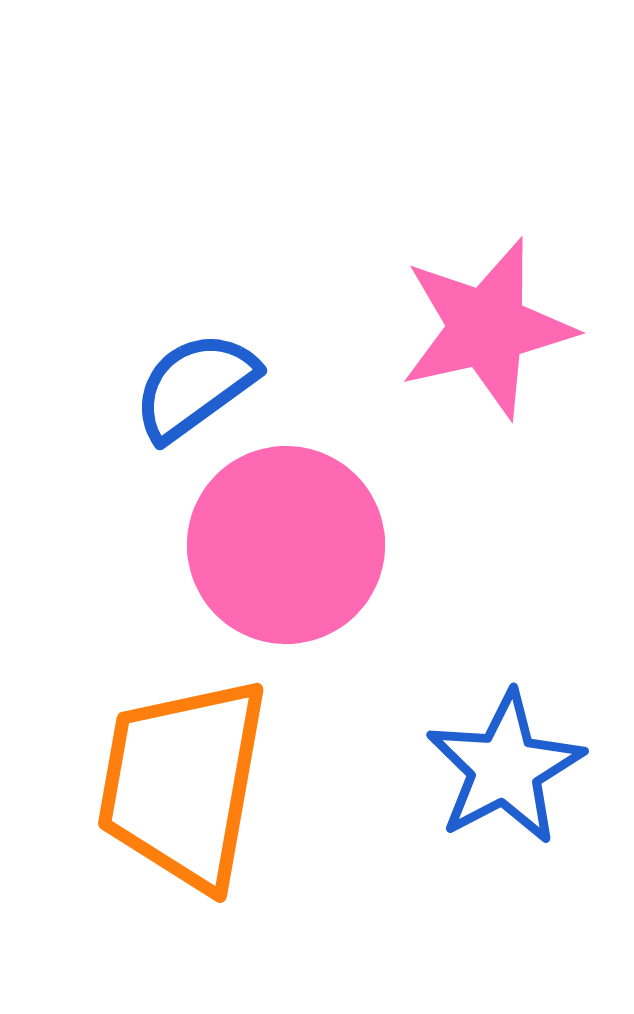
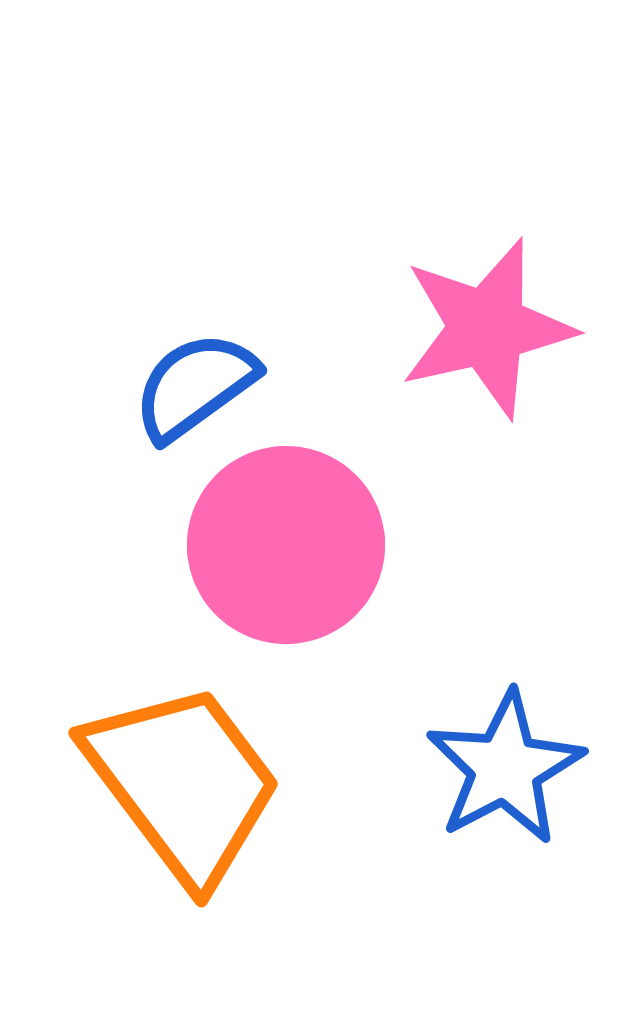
orange trapezoid: rotated 133 degrees clockwise
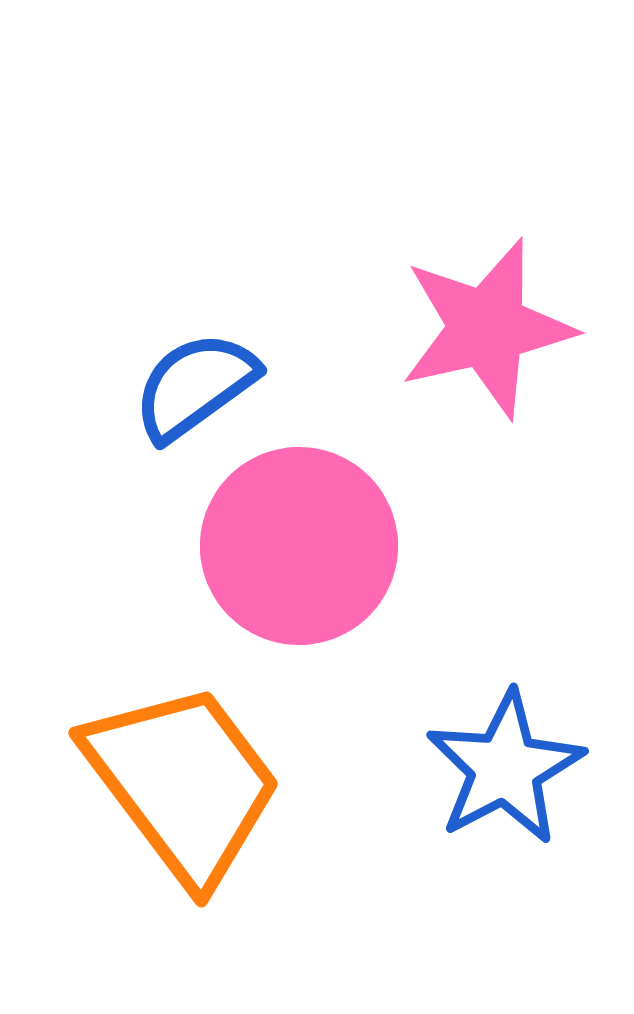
pink circle: moved 13 px right, 1 px down
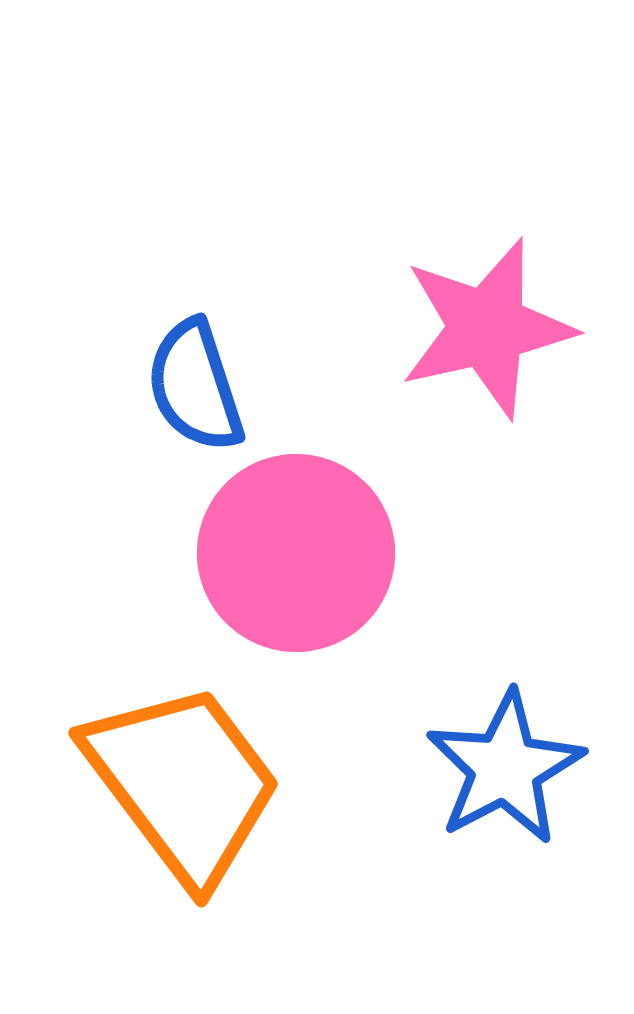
blue semicircle: rotated 72 degrees counterclockwise
pink circle: moved 3 px left, 7 px down
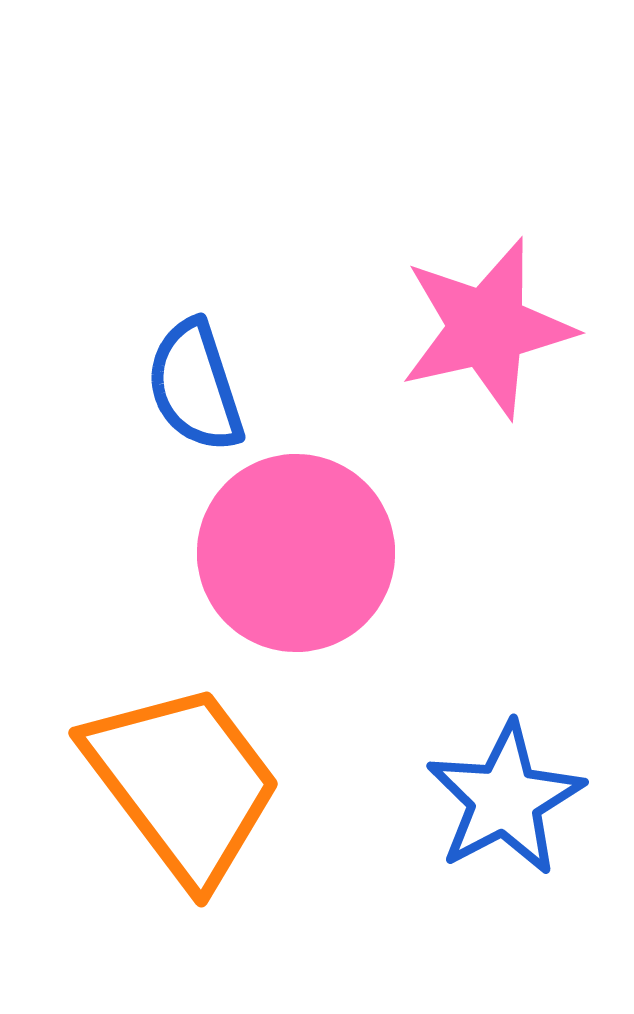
blue star: moved 31 px down
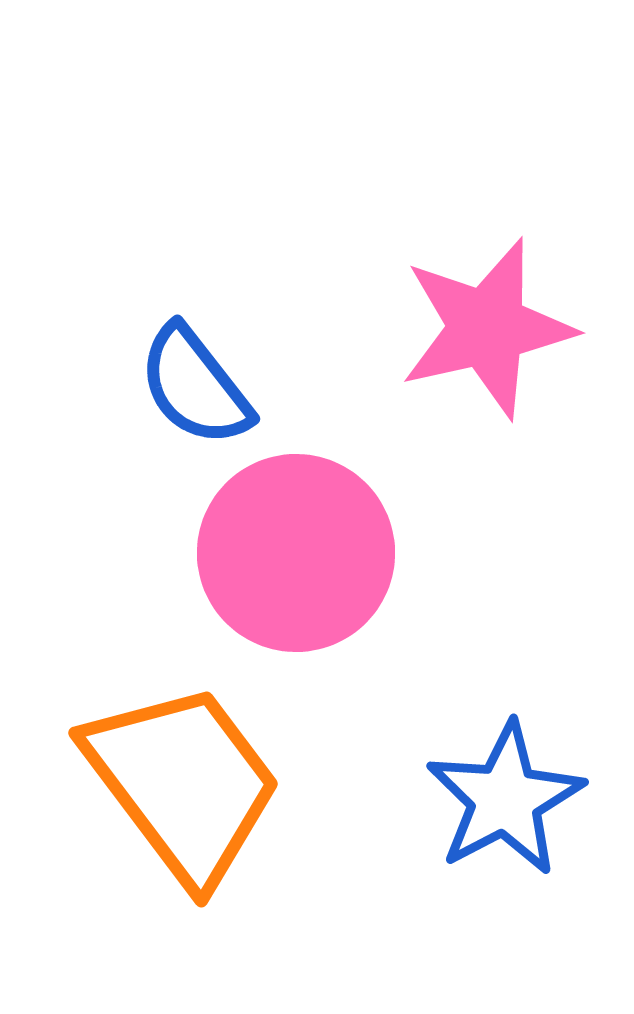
blue semicircle: rotated 20 degrees counterclockwise
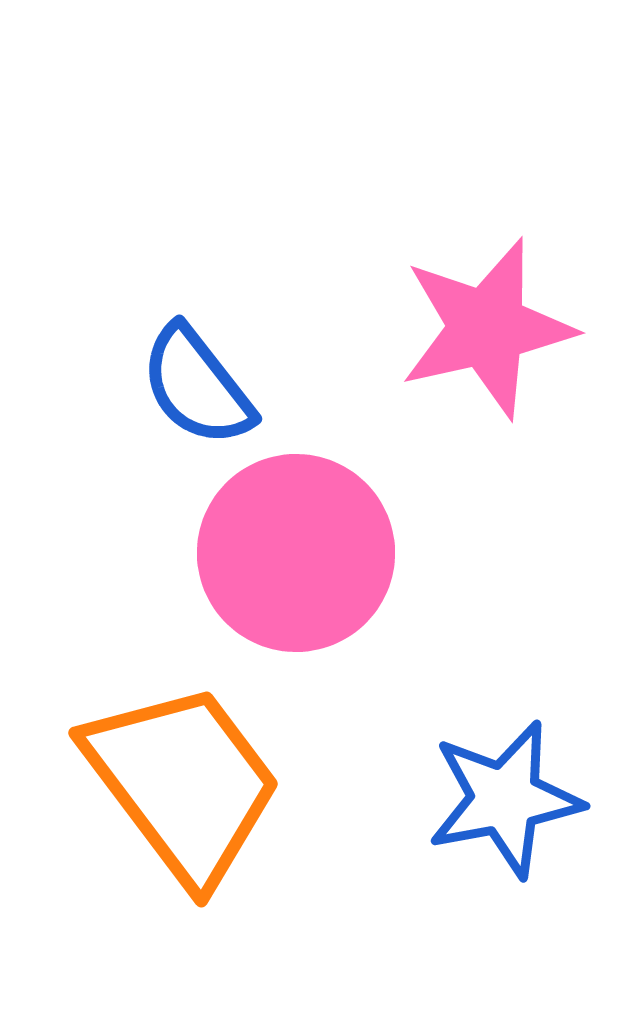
blue semicircle: moved 2 px right
blue star: rotated 17 degrees clockwise
